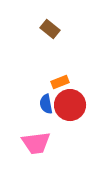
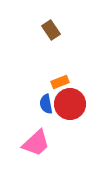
brown rectangle: moved 1 px right, 1 px down; rotated 18 degrees clockwise
red circle: moved 1 px up
pink trapezoid: rotated 36 degrees counterclockwise
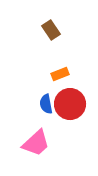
orange rectangle: moved 8 px up
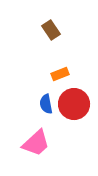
red circle: moved 4 px right
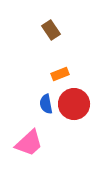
pink trapezoid: moved 7 px left
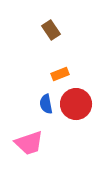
red circle: moved 2 px right
pink trapezoid: rotated 24 degrees clockwise
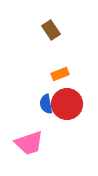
red circle: moved 9 px left
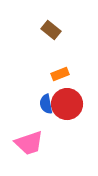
brown rectangle: rotated 18 degrees counterclockwise
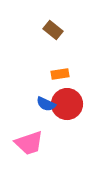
brown rectangle: moved 2 px right
orange rectangle: rotated 12 degrees clockwise
blue semicircle: rotated 54 degrees counterclockwise
